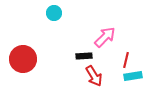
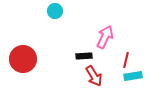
cyan circle: moved 1 px right, 2 px up
pink arrow: rotated 20 degrees counterclockwise
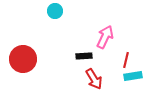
red arrow: moved 3 px down
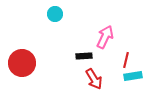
cyan circle: moved 3 px down
red circle: moved 1 px left, 4 px down
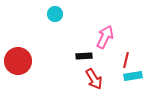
red circle: moved 4 px left, 2 px up
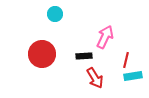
red circle: moved 24 px right, 7 px up
red arrow: moved 1 px right, 1 px up
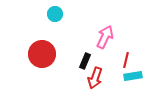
black rectangle: moved 1 px right, 5 px down; rotated 63 degrees counterclockwise
red arrow: rotated 50 degrees clockwise
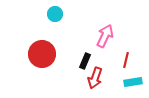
pink arrow: moved 1 px up
cyan rectangle: moved 6 px down
